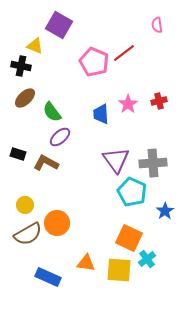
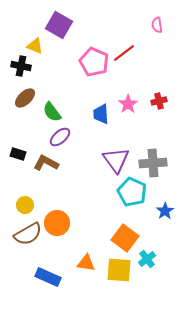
orange square: moved 4 px left; rotated 12 degrees clockwise
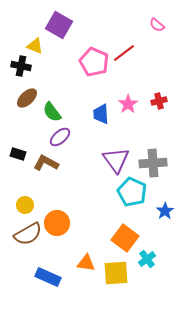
pink semicircle: rotated 42 degrees counterclockwise
brown ellipse: moved 2 px right
yellow square: moved 3 px left, 3 px down; rotated 8 degrees counterclockwise
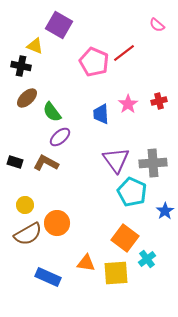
black rectangle: moved 3 px left, 8 px down
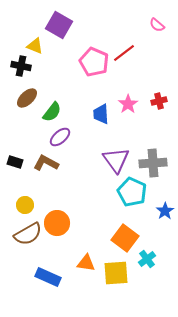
green semicircle: rotated 105 degrees counterclockwise
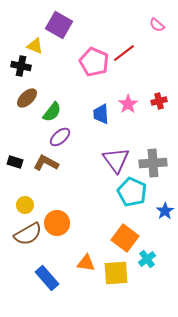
blue rectangle: moved 1 px left, 1 px down; rotated 25 degrees clockwise
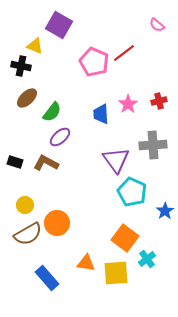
gray cross: moved 18 px up
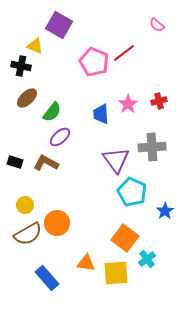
gray cross: moved 1 px left, 2 px down
